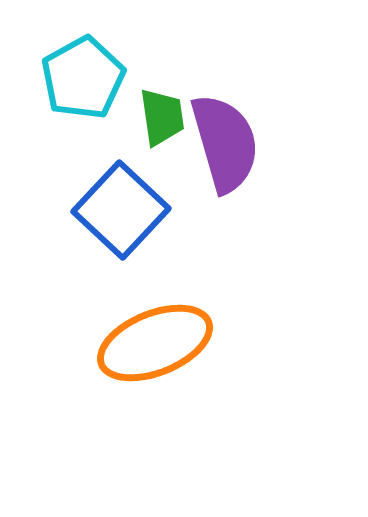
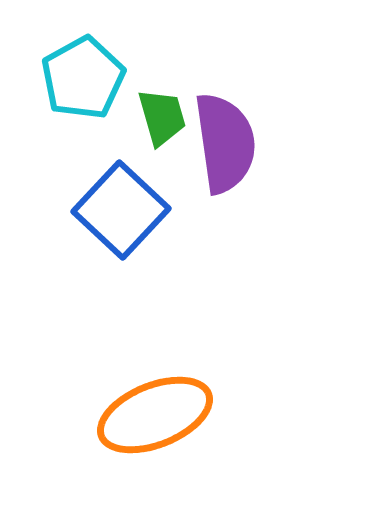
green trapezoid: rotated 8 degrees counterclockwise
purple semicircle: rotated 8 degrees clockwise
orange ellipse: moved 72 px down
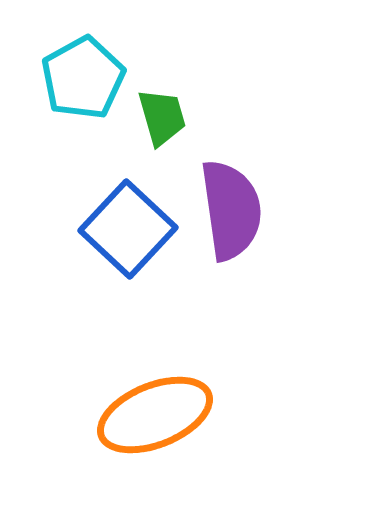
purple semicircle: moved 6 px right, 67 px down
blue square: moved 7 px right, 19 px down
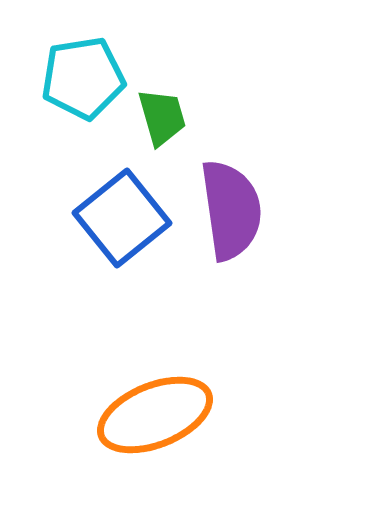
cyan pentagon: rotated 20 degrees clockwise
blue square: moved 6 px left, 11 px up; rotated 8 degrees clockwise
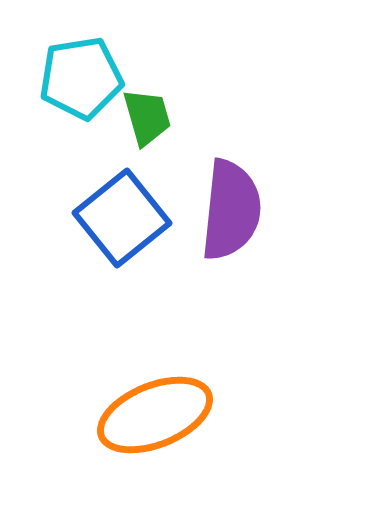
cyan pentagon: moved 2 px left
green trapezoid: moved 15 px left
purple semicircle: rotated 14 degrees clockwise
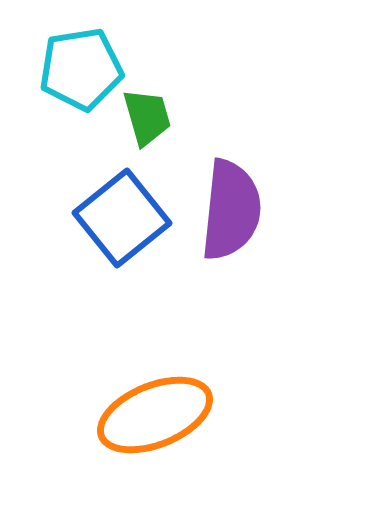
cyan pentagon: moved 9 px up
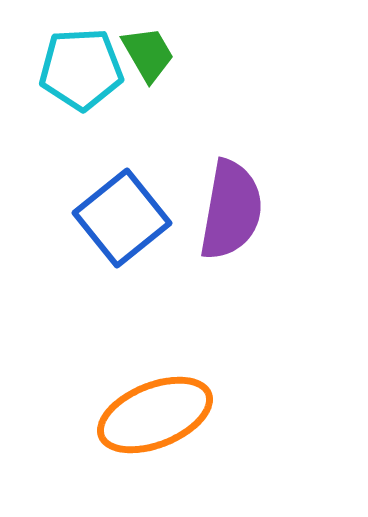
cyan pentagon: rotated 6 degrees clockwise
green trapezoid: moved 1 px right, 63 px up; rotated 14 degrees counterclockwise
purple semicircle: rotated 4 degrees clockwise
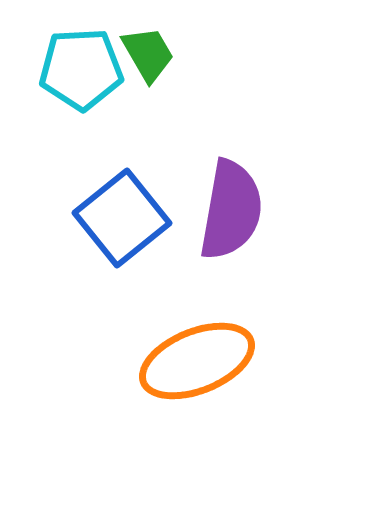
orange ellipse: moved 42 px right, 54 px up
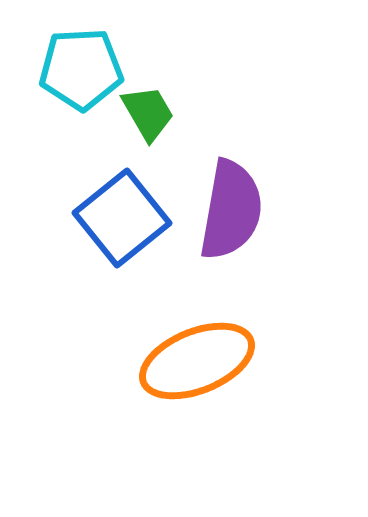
green trapezoid: moved 59 px down
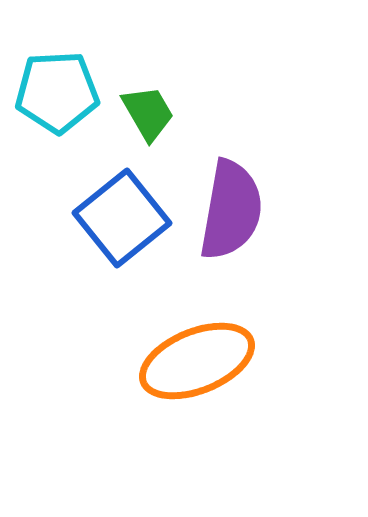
cyan pentagon: moved 24 px left, 23 px down
